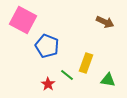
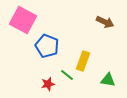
yellow rectangle: moved 3 px left, 2 px up
red star: rotated 24 degrees clockwise
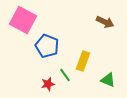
green line: moved 2 px left; rotated 16 degrees clockwise
green triangle: rotated 14 degrees clockwise
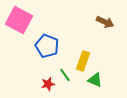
pink square: moved 4 px left
green triangle: moved 13 px left
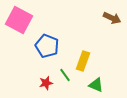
brown arrow: moved 7 px right, 4 px up
green triangle: moved 1 px right, 5 px down
red star: moved 2 px left, 1 px up
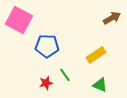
brown arrow: rotated 54 degrees counterclockwise
blue pentagon: rotated 20 degrees counterclockwise
yellow rectangle: moved 13 px right, 6 px up; rotated 36 degrees clockwise
green triangle: moved 4 px right
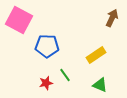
brown arrow: rotated 36 degrees counterclockwise
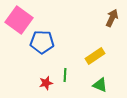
pink square: rotated 8 degrees clockwise
blue pentagon: moved 5 px left, 4 px up
yellow rectangle: moved 1 px left, 1 px down
green line: rotated 40 degrees clockwise
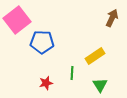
pink square: moved 2 px left; rotated 16 degrees clockwise
green line: moved 7 px right, 2 px up
green triangle: rotated 35 degrees clockwise
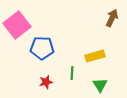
pink square: moved 5 px down
blue pentagon: moved 6 px down
yellow rectangle: rotated 18 degrees clockwise
red star: moved 1 px up
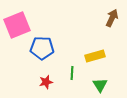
pink square: rotated 16 degrees clockwise
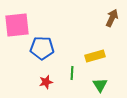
pink square: rotated 16 degrees clockwise
